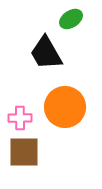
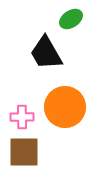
pink cross: moved 2 px right, 1 px up
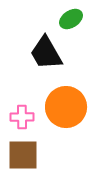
orange circle: moved 1 px right
brown square: moved 1 px left, 3 px down
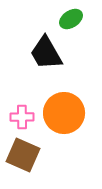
orange circle: moved 2 px left, 6 px down
brown square: rotated 24 degrees clockwise
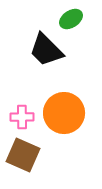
black trapezoid: moved 3 px up; rotated 15 degrees counterclockwise
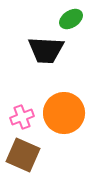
black trapezoid: rotated 42 degrees counterclockwise
pink cross: rotated 20 degrees counterclockwise
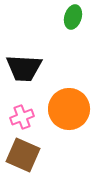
green ellipse: moved 2 px right, 2 px up; rotated 40 degrees counterclockwise
black trapezoid: moved 22 px left, 18 px down
orange circle: moved 5 px right, 4 px up
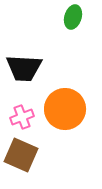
orange circle: moved 4 px left
brown square: moved 2 px left
